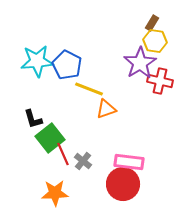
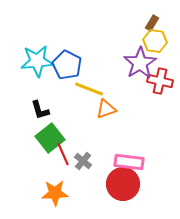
black L-shape: moved 7 px right, 9 px up
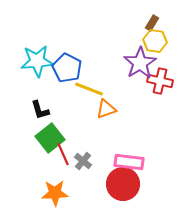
blue pentagon: moved 3 px down
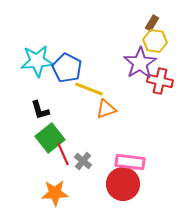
pink rectangle: moved 1 px right
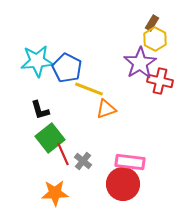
yellow hexagon: moved 2 px up; rotated 20 degrees clockwise
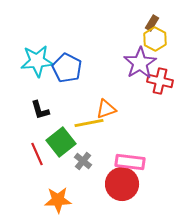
yellow line: moved 34 px down; rotated 32 degrees counterclockwise
green square: moved 11 px right, 4 px down
red line: moved 26 px left
red circle: moved 1 px left
orange star: moved 3 px right, 7 px down
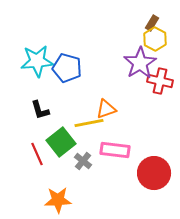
blue pentagon: rotated 12 degrees counterclockwise
pink rectangle: moved 15 px left, 12 px up
red circle: moved 32 px right, 11 px up
